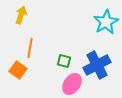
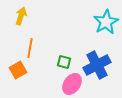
yellow arrow: moved 1 px down
green square: moved 1 px down
orange square: rotated 24 degrees clockwise
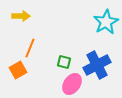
yellow arrow: rotated 72 degrees clockwise
orange line: rotated 12 degrees clockwise
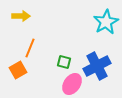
blue cross: moved 1 px down
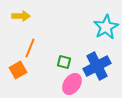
cyan star: moved 5 px down
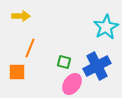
orange square: moved 1 px left, 2 px down; rotated 30 degrees clockwise
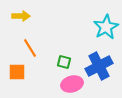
orange line: rotated 54 degrees counterclockwise
blue cross: moved 2 px right
pink ellipse: rotated 40 degrees clockwise
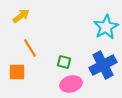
yellow arrow: rotated 36 degrees counterclockwise
blue cross: moved 4 px right, 1 px up
pink ellipse: moved 1 px left
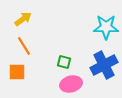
yellow arrow: moved 2 px right, 3 px down
cyan star: rotated 30 degrees clockwise
orange line: moved 6 px left, 2 px up
blue cross: moved 1 px right
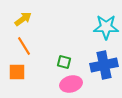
blue cross: rotated 16 degrees clockwise
